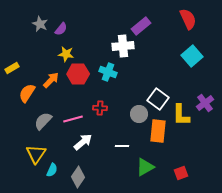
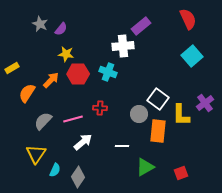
cyan semicircle: moved 3 px right
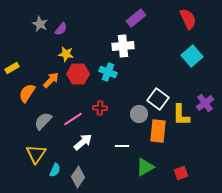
purple rectangle: moved 5 px left, 8 px up
pink line: rotated 18 degrees counterclockwise
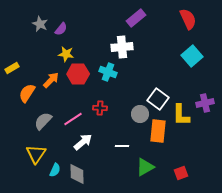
white cross: moved 1 px left, 1 px down
purple cross: rotated 24 degrees clockwise
gray circle: moved 1 px right
gray diamond: moved 1 px left, 3 px up; rotated 35 degrees counterclockwise
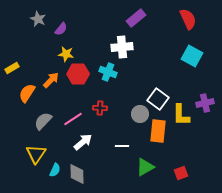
gray star: moved 2 px left, 5 px up
cyan square: rotated 20 degrees counterclockwise
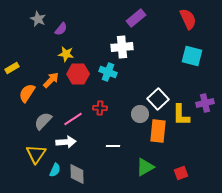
cyan square: rotated 15 degrees counterclockwise
white square: rotated 10 degrees clockwise
white arrow: moved 17 px left; rotated 36 degrees clockwise
white line: moved 9 px left
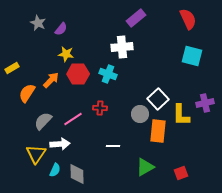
gray star: moved 4 px down
cyan cross: moved 2 px down
white arrow: moved 6 px left, 2 px down
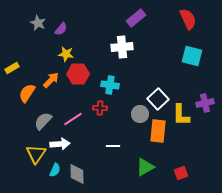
cyan cross: moved 2 px right, 11 px down; rotated 12 degrees counterclockwise
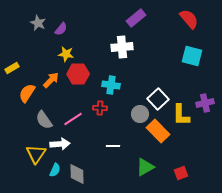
red semicircle: moved 1 px right; rotated 15 degrees counterclockwise
cyan cross: moved 1 px right
gray semicircle: moved 1 px right, 1 px up; rotated 78 degrees counterclockwise
orange rectangle: rotated 50 degrees counterclockwise
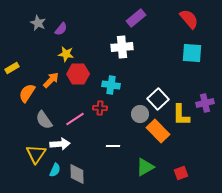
cyan square: moved 3 px up; rotated 10 degrees counterclockwise
pink line: moved 2 px right
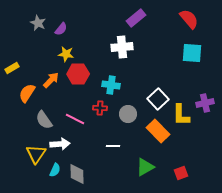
gray circle: moved 12 px left
pink line: rotated 60 degrees clockwise
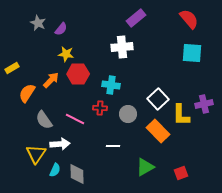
purple cross: moved 1 px left, 1 px down
